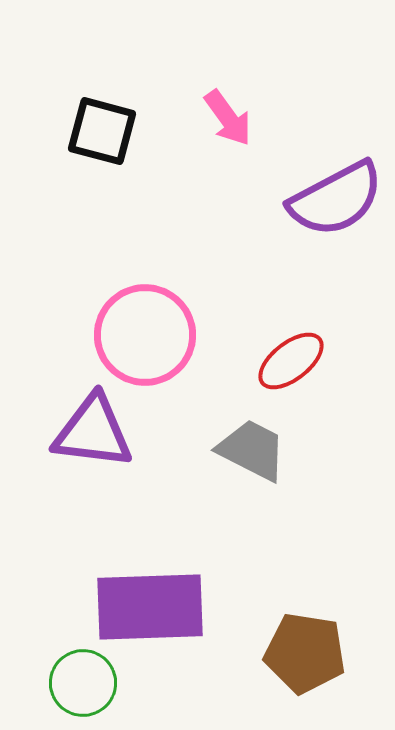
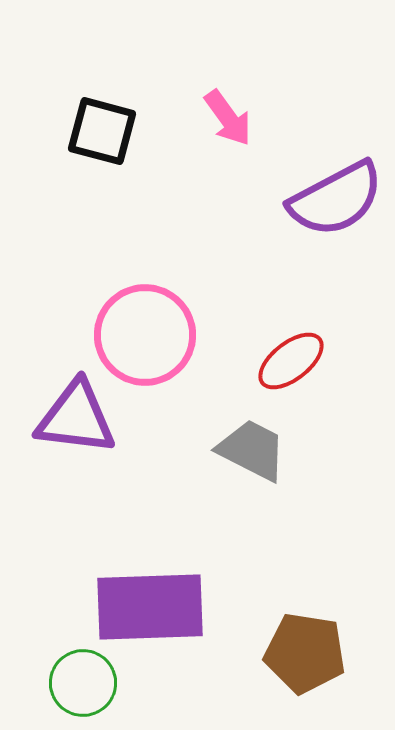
purple triangle: moved 17 px left, 14 px up
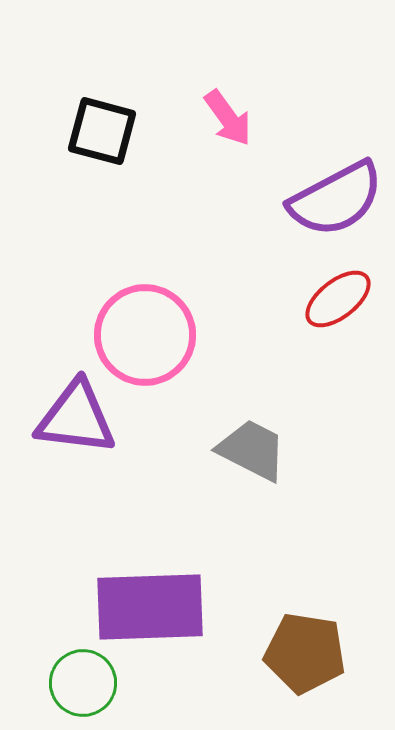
red ellipse: moved 47 px right, 62 px up
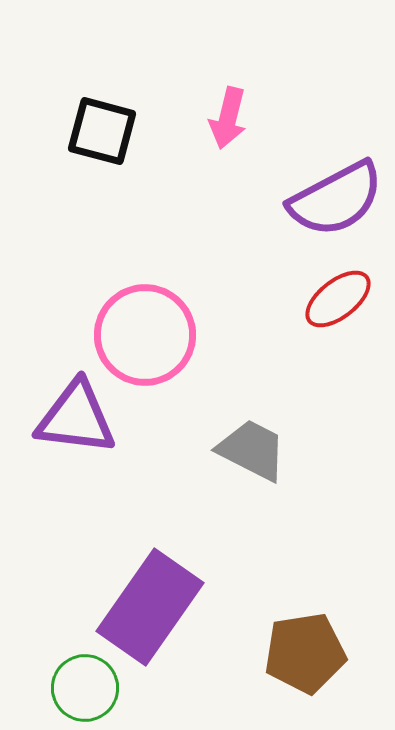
pink arrow: rotated 50 degrees clockwise
purple rectangle: rotated 53 degrees counterclockwise
brown pentagon: rotated 18 degrees counterclockwise
green circle: moved 2 px right, 5 px down
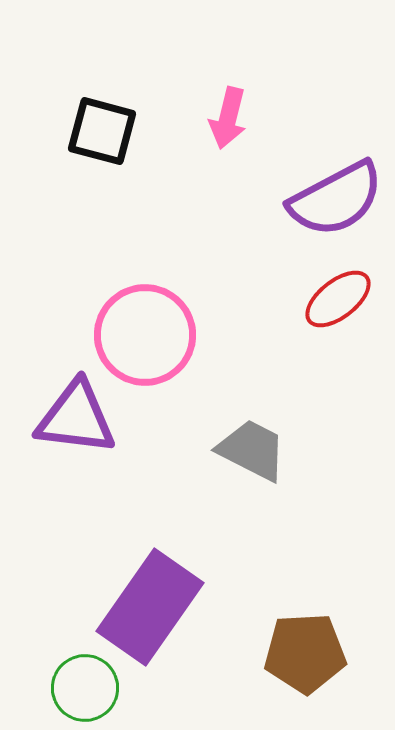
brown pentagon: rotated 6 degrees clockwise
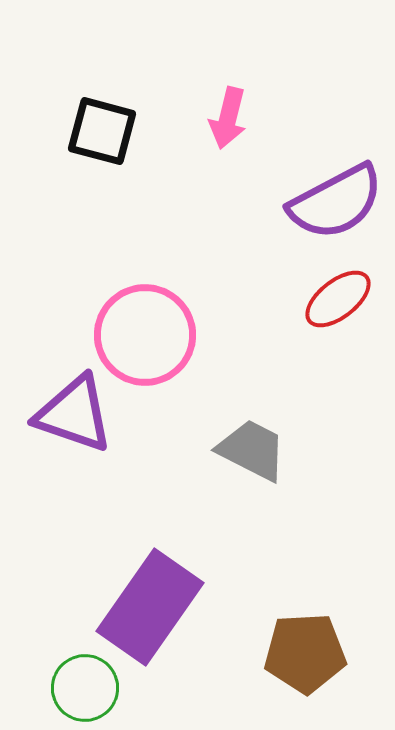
purple semicircle: moved 3 px down
purple triangle: moved 2 px left, 4 px up; rotated 12 degrees clockwise
